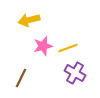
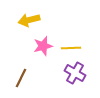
yellow line: moved 3 px right; rotated 18 degrees clockwise
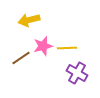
yellow line: moved 4 px left
purple cross: moved 2 px right
brown line: moved 20 px up; rotated 30 degrees clockwise
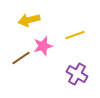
yellow line: moved 8 px right, 13 px up; rotated 18 degrees counterclockwise
purple cross: moved 1 px down
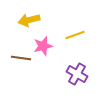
brown line: rotated 42 degrees clockwise
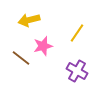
yellow line: moved 2 px right, 2 px up; rotated 36 degrees counterclockwise
brown line: rotated 30 degrees clockwise
purple cross: moved 3 px up
